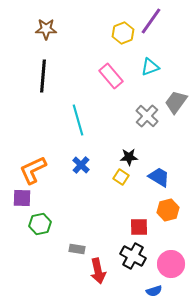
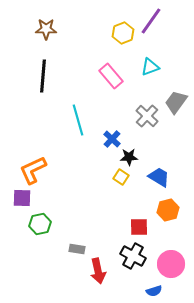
blue cross: moved 31 px right, 26 px up
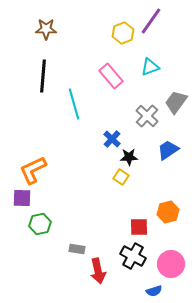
cyan line: moved 4 px left, 16 px up
blue trapezoid: moved 9 px right, 27 px up; rotated 65 degrees counterclockwise
orange hexagon: moved 2 px down
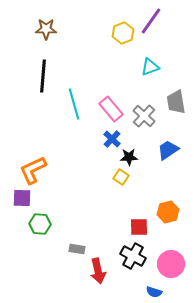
pink rectangle: moved 33 px down
gray trapezoid: rotated 45 degrees counterclockwise
gray cross: moved 3 px left
green hexagon: rotated 15 degrees clockwise
blue semicircle: moved 1 px down; rotated 35 degrees clockwise
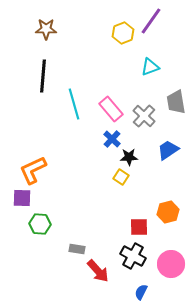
red arrow: rotated 30 degrees counterclockwise
blue semicircle: moved 13 px left; rotated 98 degrees clockwise
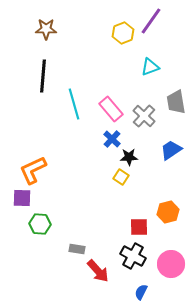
blue trapezoid: moved 3 px right
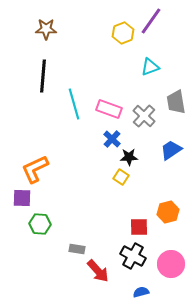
pink rectangle: moved 2 px left; rotated 30 degrees counterclockwise
orange L-shape: moved 2 px right, 1 px up
blue semicircle: rotated 49 degrees clockwise
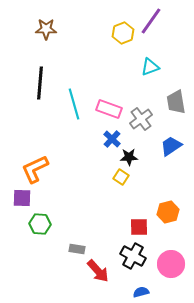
black line: moved 3 px left, 7 px down
gray cross: moved 3 px left, 3 px down; rotated 10 degrees clockwise
blue trapezoid: moved 4 px up
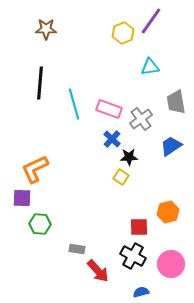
cyan triangle: rotated 12 degrees clockwise
